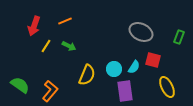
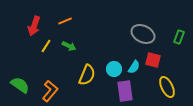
gray ellipse: moved 2 px right, 2 px down
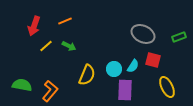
green rectangle: rotated 48 degrees clockwise
yellow line: rotated 16 degrees clockwise
cyan semicircle: moved 1 px left, 1 px up
green semicircle: moved 2 px right; rotated 24 degrees counterclockwise
purple rectangle: moved 1 px up; rotated 10 degrees clockwise
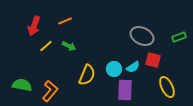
gray ellipse: moved 1 px left, 2 px down
cyan semicircle: moved 1 px down; rotated 24 degrees clockwise
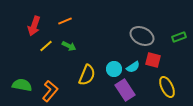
purple rectangle: rotated 35 degrees counterclockwise
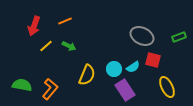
orange L-shape: moved 2 px up
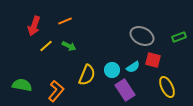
cyan circle: moved 2 px left, 1 px down
orange L-shape: moved 6 px right, 2 px down
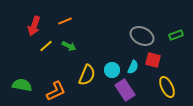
green rectangle: moved 3 px left, 2 px up
cyan semicircle: rotated 32 degrees counterclockwise
orange L-shape: rotated 25 degrees clockwise
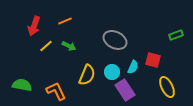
gray ellipse: moved 27 px left, 4 px down
cyan circle: moved 2 px down
orange L-shape: rotated 90 degrees counterclockwise
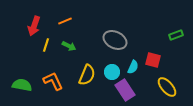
yellow line: moved 1 px up; rotated 32 degrees counterclockwise
yellow ellipse: rotated 15 degrees counterclockwise
orange L-shape: moved 3 px left, 10 px up
